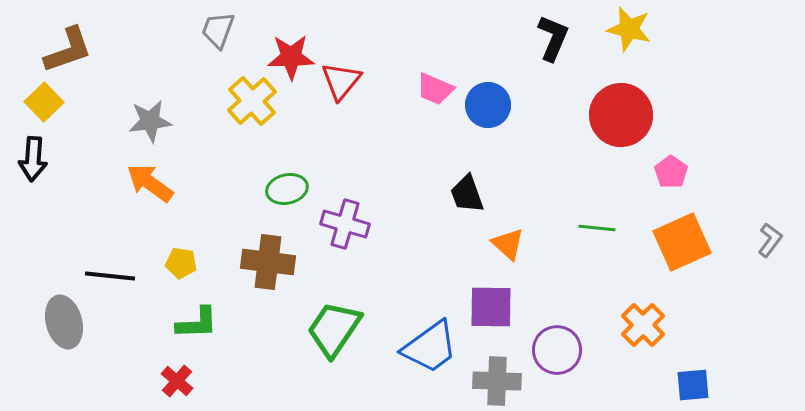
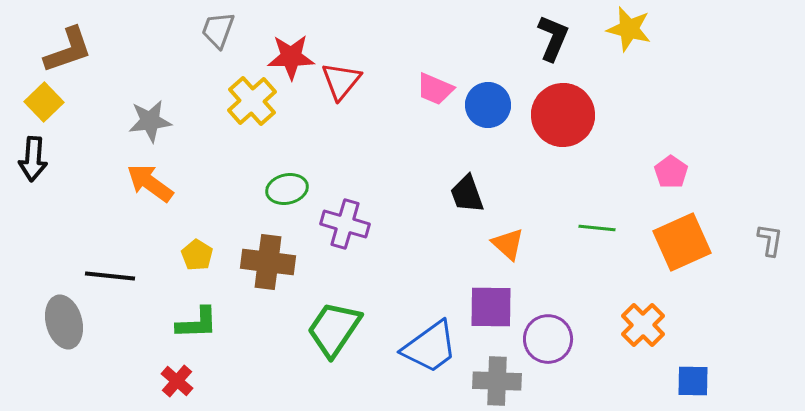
red circle: moved 58 px left
gray L-shape: rotated 28 degrees counterclockwise
yellow pentagon: moved 16 px right, 8 px up; rotated 24 degrees clockwise
purple circle: moved 9 px left, 11 px up
blue square: moved 4 px up; rotated 6 degrees clockwise
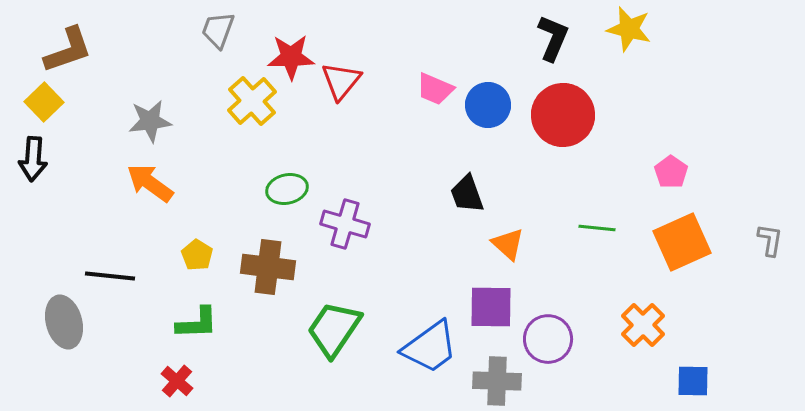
brown cross: moved 5 px down
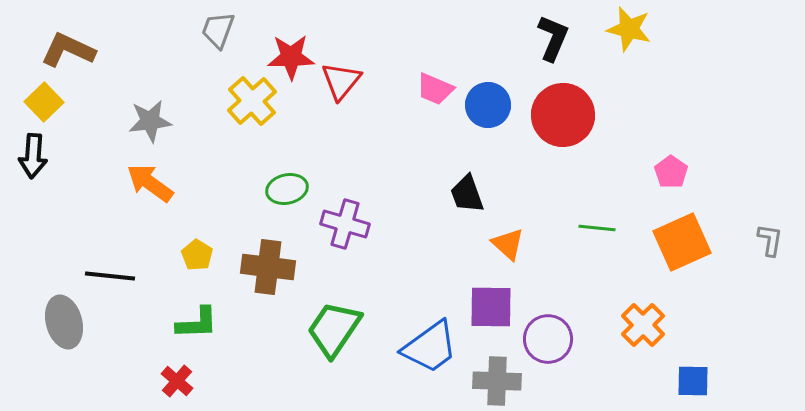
brown L-shape: rotated 136 degrees counterclockwise
black arrow: moved 3 px up
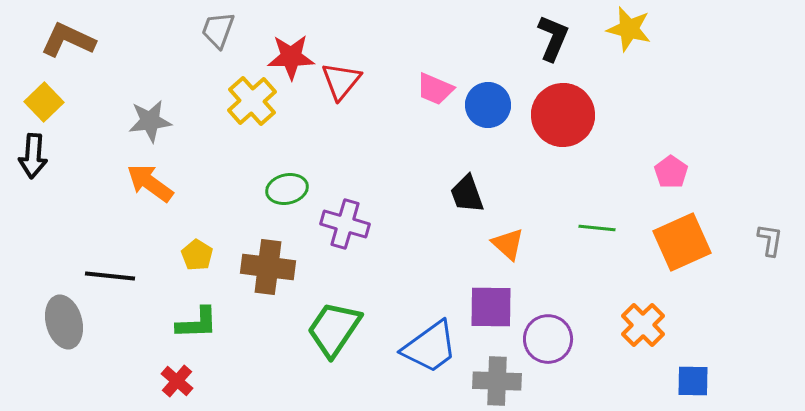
brown L-shape: moved 10 px up
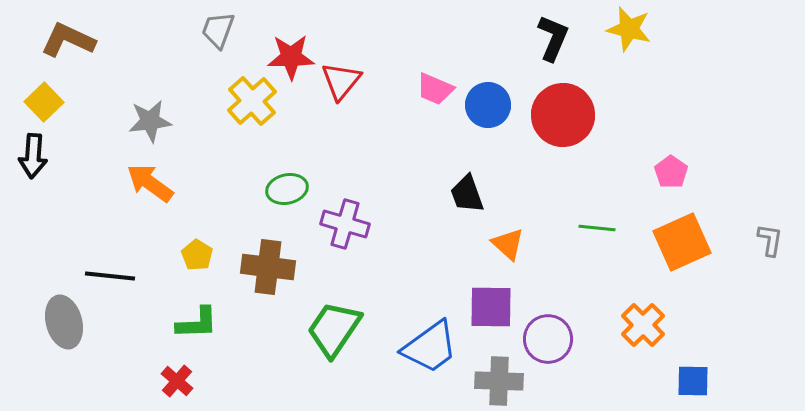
gray cross: moved 2 px right
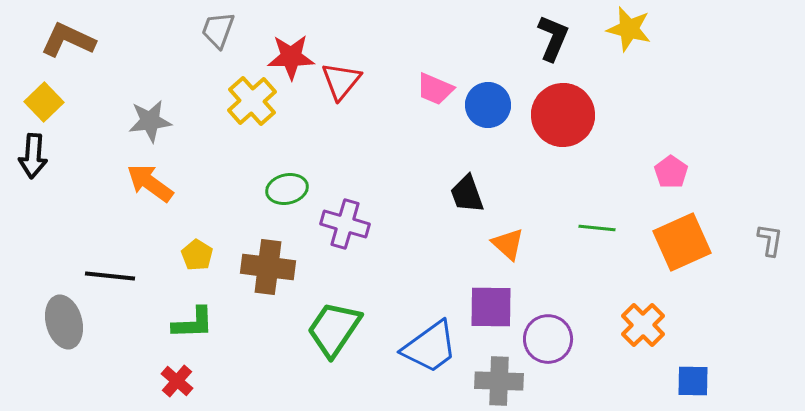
green L-shape: moved 4 px left
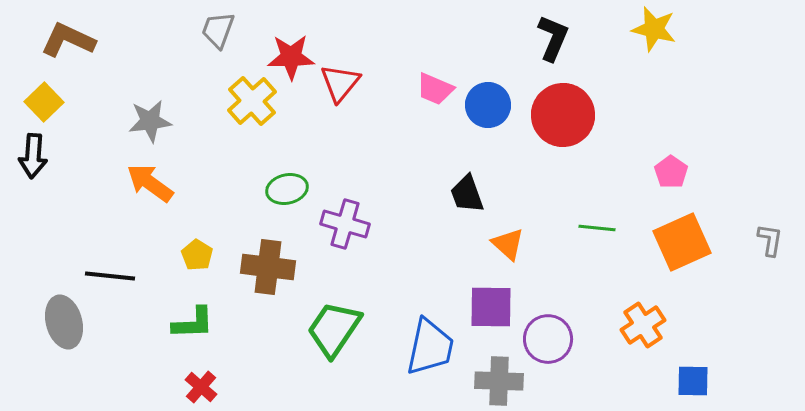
yellow star: moved 25 px right
red triangle: moved 1 px left, 2 px down
orange cross: rotated 12 degrees clockwise
blue trapezoid: rotated 42 degrees counterclockwise
red cross: moved 24 px right, 6 px down
